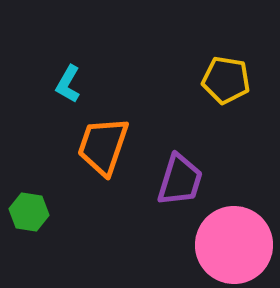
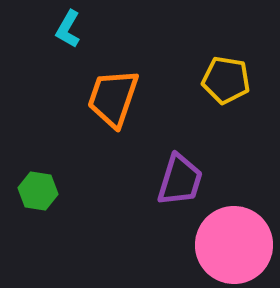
cyan L-shape: moved 55 px up
orange trapezoid: moved 10 px right, 48 px up
green hexagon: moved 9 px right, 21 px up
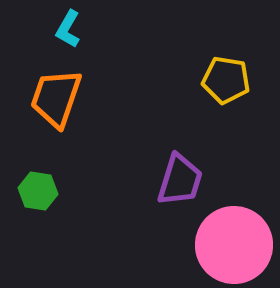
orange trapezoid: moved 57 px left
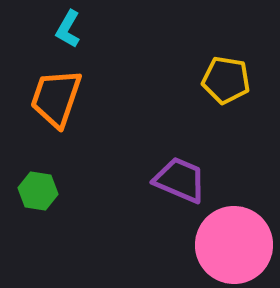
purple trapezoid: rotated 84 degrees counterclockwise
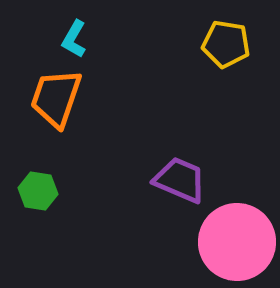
cyan L-shape: moved 6 px right, 10 px down
yellow pentagon: moved 36 px up
pink circle: moved 3 px right, 3 px up
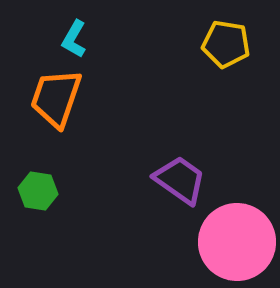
purple trapezoid: rotated 12 degrees clockwise
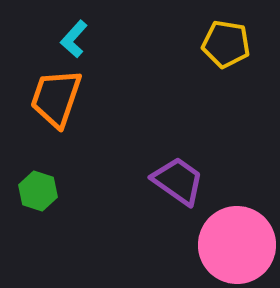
cyan L-shape: rotated 12 degrees clockwise
purple trapezoid: moved 2 px left, 1 px down
green hexagon: rotated 9 degrees clockwise
pink circle: moved 3 px down
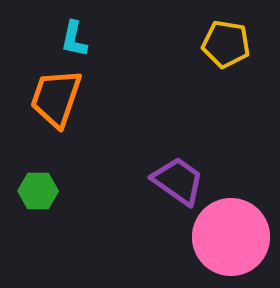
cyan L-shape: rotated 30 degrees counterclockwise
green hexagon: rotated 18 degrees counterclockwise
pink circle: moved 6 px left, 8 px up
